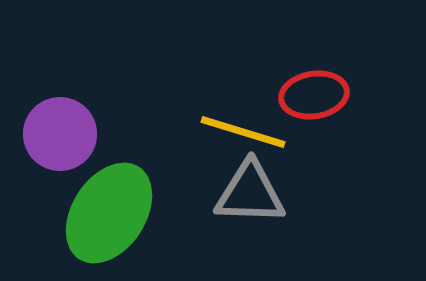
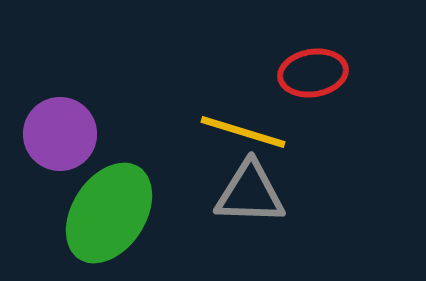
red ellipse: moved 1 px left, 22 px up
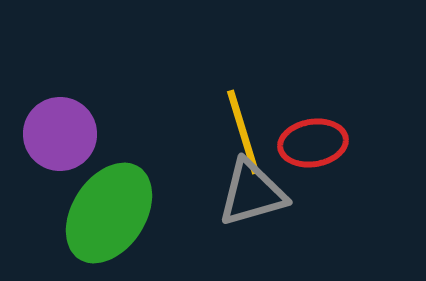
red ellipse: moved 70 px down
yellow line: rotated 56 degrees clockwise
gray triangle: moved 2 px right; rotated 18 degrees counterclockwise
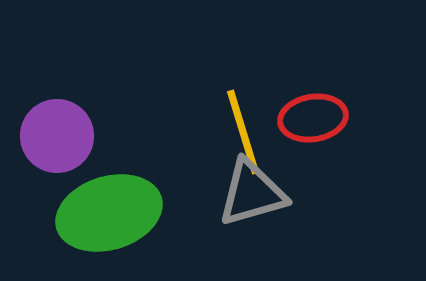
purple circle: moved 3 px left, 2 px down
red ellipse: moved 25 px up
green ellipse: rotated 40 degrees clockwise
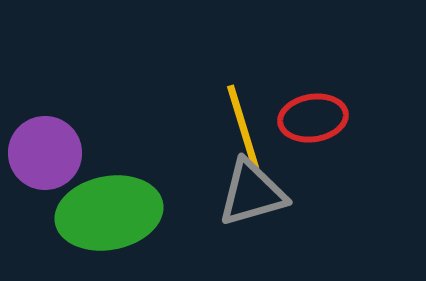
yellow line: moved 5 px up
purple circle: moved 12 px left, 17 px down
green ellipse: rotated 6 degrees clockwise
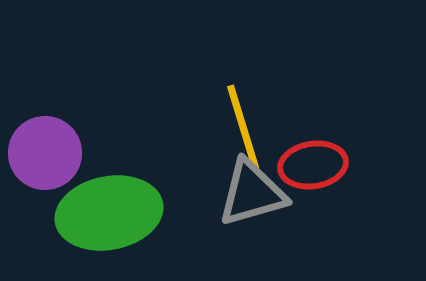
red ellipse: moved 47 px down
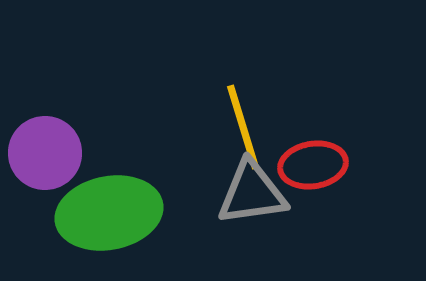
gray triangle: rotated 8 degrees clockwise
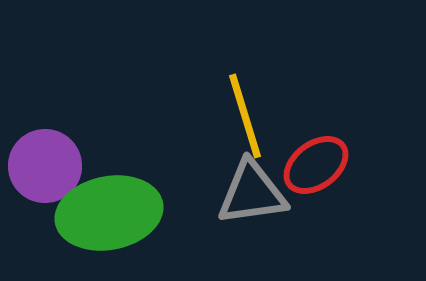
yellow line: moved 2 px right, 11 px up
purple circle: moved 13 px down
red ellipse: moved 3 px right; rotated 28 degrees counterclockwise
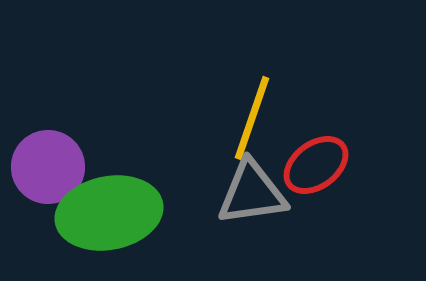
yellow line: moved 7 px right, 2 px down; rotated 36 degrees clockwise
purple circle: moved 3 px right, 1 px down
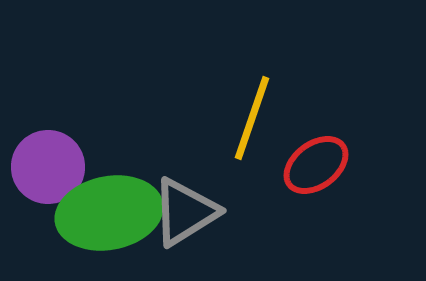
gray triangle: moved 67 px left, 19 px down; rotated 24 degrees counterclockwise
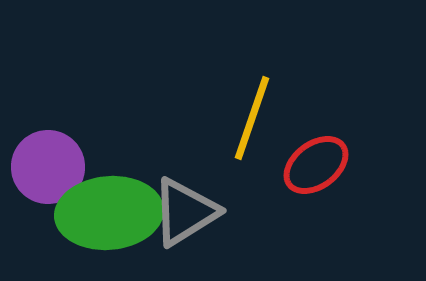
green ellipse: rotated 6 degrees clockwise
